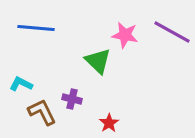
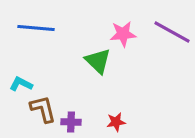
pink star: moved 2 px left, 1 px up; rotated 16 degrees counterclockwise
purple cross: moved 1 px left, 23 px down; rotated 12 degrees counterclockwise
brown L-shape: moved 1 px right, 3 px up; rotated 12 degrees clockwise
red star: moved 7 px right, 1 px up; rotated 24 degrees clockwise
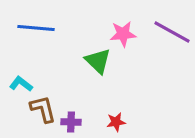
cyan L-shape: rotated 10 degrees clockwise
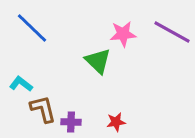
blue line: moved 4 px left; rotated 39 degrees clockwise
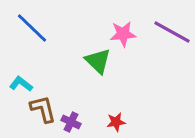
purple cross: rotated 24 degrees clockwise
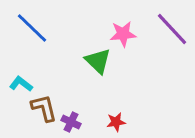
purple line: moved 3 px up; rotated 18 degrees clockwise
brown L-shape: moved 1 px right, 1 px up
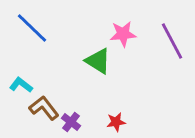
purple line: moved 12 px down; rotated 15 degrees clockwise
green triangle: rotated 12 degrees counterclockwise
cyan L-shape: moved 1 px down
brown L-shape: rotated 24 degrees counterclockwise
purple cross: rotated 12 degrees clockwise
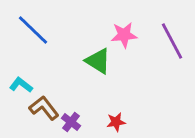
blue line: moved 1 px right, 2 px down
pink star: moved 1 px right, 1 px down
